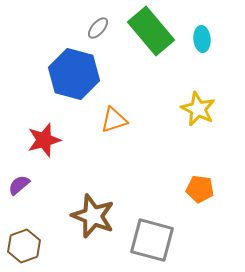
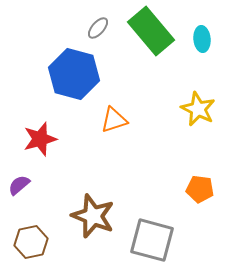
red star: moved 4 px left, 1 px up
brown hexagon: moved 7 px right, 4 px up; rotated 8 degrees clockwise
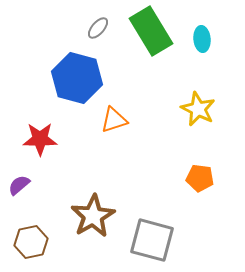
green rectangle: rotated 9 degrees clockwise
blue hexagon: moved 3 px right, 4 px down
red star: rotated 16 degrees clockwise
orange pentagon: moved 11 px up
brown star: rotated 21 degrees clockwise
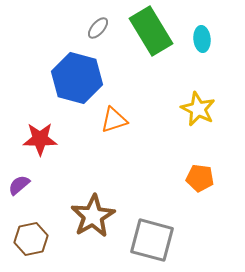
brown hexagon: moved 3 px up
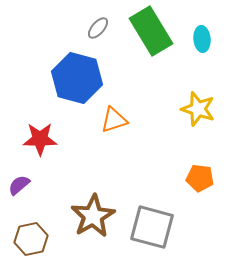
yellow star: rotated 8 degrees counterclockwise
gray square: moved 13 px up
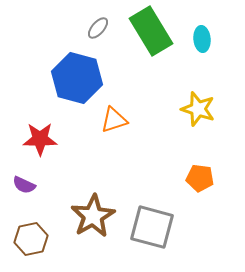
purple semicircle: moved 5 px right; rotated 115 degrees counterclockwise
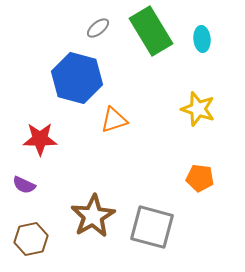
gray ellipse: rotated 10 degrees clockwise
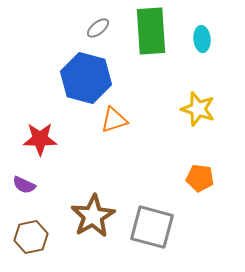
green rectangle: rotated 27 degrees clockwise
blue hexagon: moved 9 px right
brown hexagon: moved 2 px up
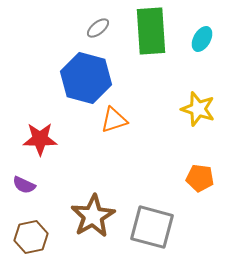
cyan ellipse: rotated 35 degrees clockwise
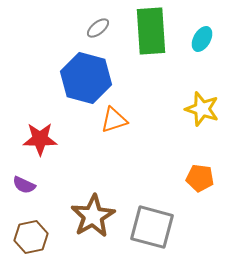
yellow star: moved 4 px right
